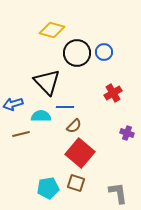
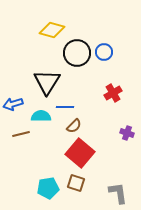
black triangle: rotated 16 degrees clockwise
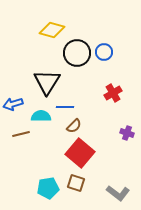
gray L-shape: rotated 135 degrees clockwise
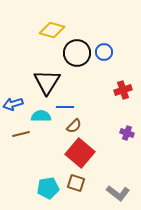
red cross: moved 10 px right, 3 px up; rotated 12 degrees clockwise
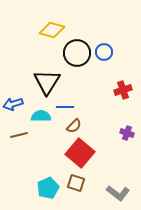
brown line: moved 2 px left, 1 px down
cyan pentagon: rotated 15 degrees counterclockwise
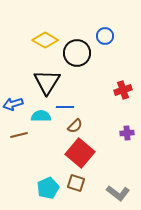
yellow diamond: moved 7 px left, 10 px down; rotated 15 degrees clockwise
blue circle: moved 1 px right, 16 px up
brown semicircle: moved 1 px right
purple cross: rotated 24 degrees counterclockwise
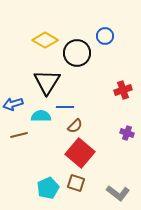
purple cross: rotated 24 degrees clockwise
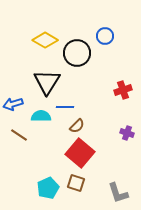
brown semicircle: moved 2 px right
brown line: rotated 48 degrees clockwise
gray L-shape: rotated 35 degrees clockwise
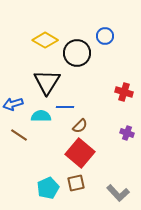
red cross: moved 1 px right, 2 px down; rotated 36 degrees clockwise
brown semicircle: moved 3 px right
brown square: rotated 30 degrees counterclockwise
gray L-shape: rotated 25 degrees counterclockwise
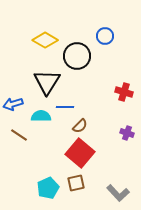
black circle: moved 3 px down
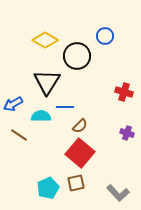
blue arrow: rotated 12 degrees counterclockwise
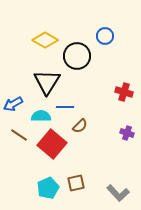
red square: moved 28 px left, 9 px up
